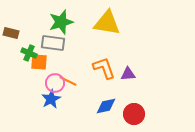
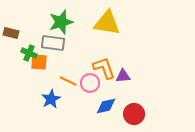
purple triangle: moved 5 px left, 2 px down
pink circle: moved 35 px right
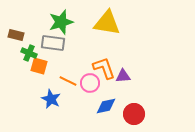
brown rectangle: moved 5 px right, 2 px down
orange square: moved 4 px down; rotated 12 degrees clockwise
blue star: rotated 18 degrees counterclockwise
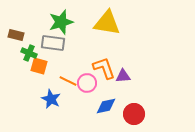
pink circle: moved 3 px left
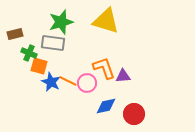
yellow triangle: moved 1 px left, 2 px up; rotated 8 degrees clockwise
brown rectangle: moved 1 px left, 1 px up; rotated 28 degrees counterclockwise
blue star: moved 17 px up
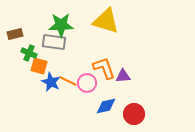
green star: moved 3 px down; rotated 15 degrees clockwise
gray rectangle: moved 1 px right, 1 px up
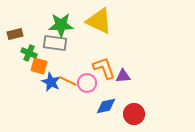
yellow triangle: moved 7 px left; rotated 8 degrees clockwise
gray rectangle: moved 1 px right, 1 px down
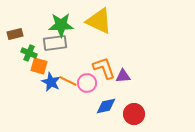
gray rectangle: rotated 15 degrees counterclockwise
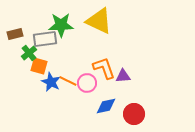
gray rectangle: moved 10 px left, 4 px up
green cross: rotated 28 degrees clockwise
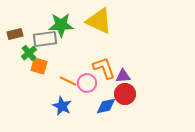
blue star: moved 11 px right, 24 px down
red circle: moved 9 px left, 20 px up
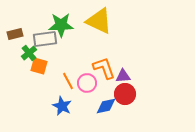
orange line: rotated 36 degrees clockwise
